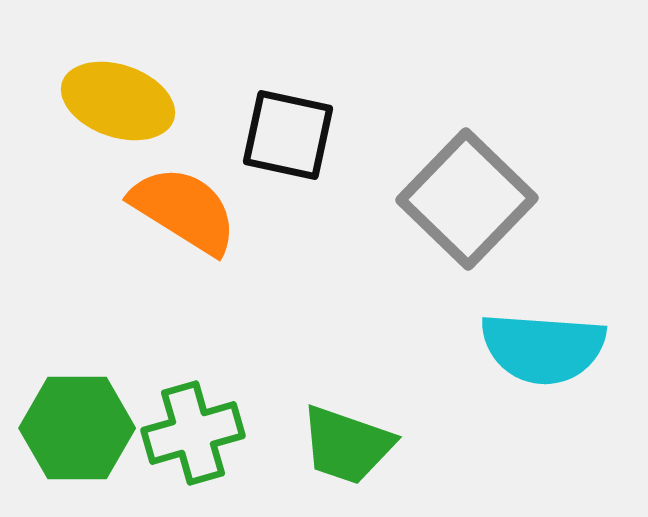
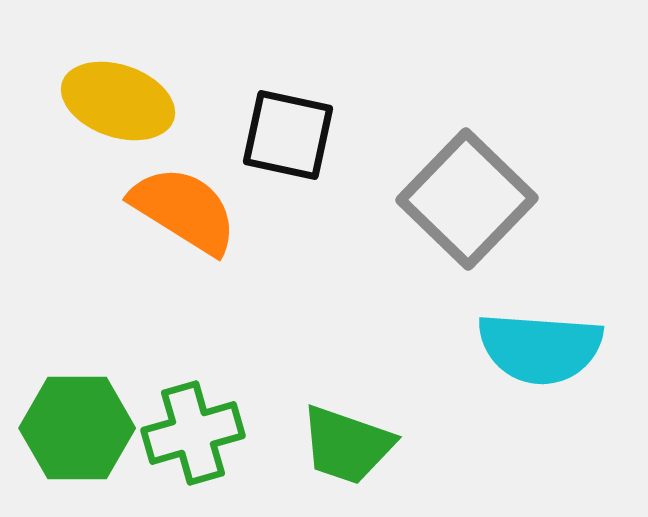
cyan semicircle: moved 3 px left
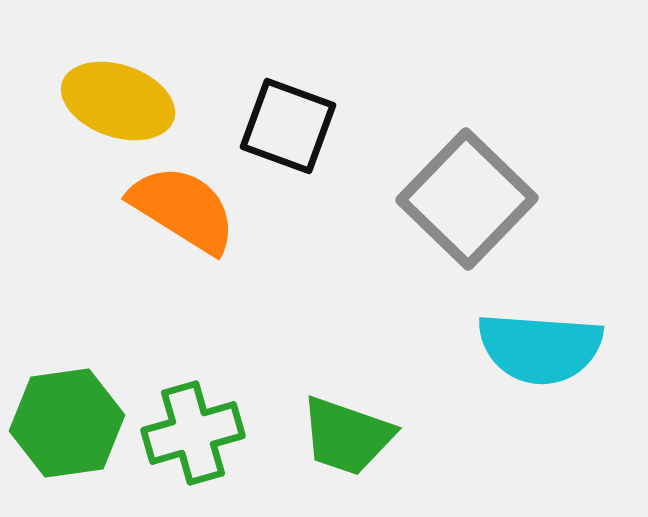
black square: moved 9 px up; rotated 8 degrees clockwise
orange semicircle: moved 1 px left, 1 px up
green hexagon: moved 10 px left, 5 px up; rotated 8 degrees counterclockwise
green trapezoid: moved 9 px up
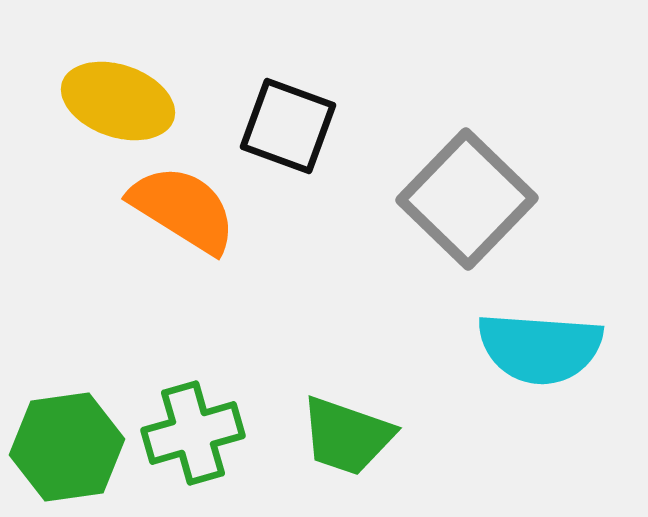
green hexagon: moved 24 px down
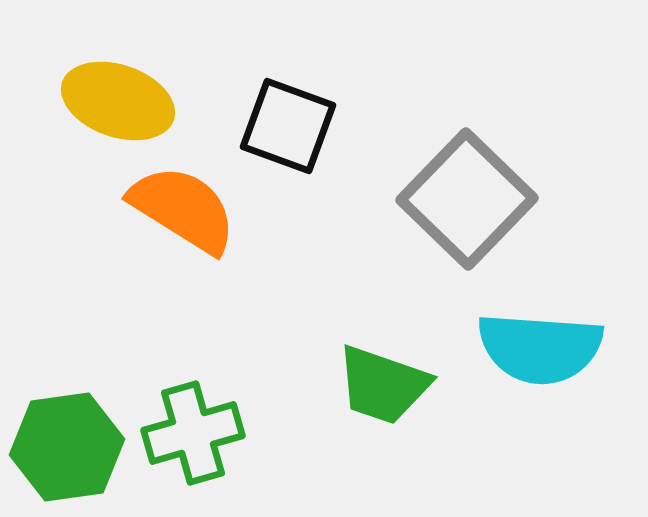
green trapezoid: moved 36 px right, 51 px up
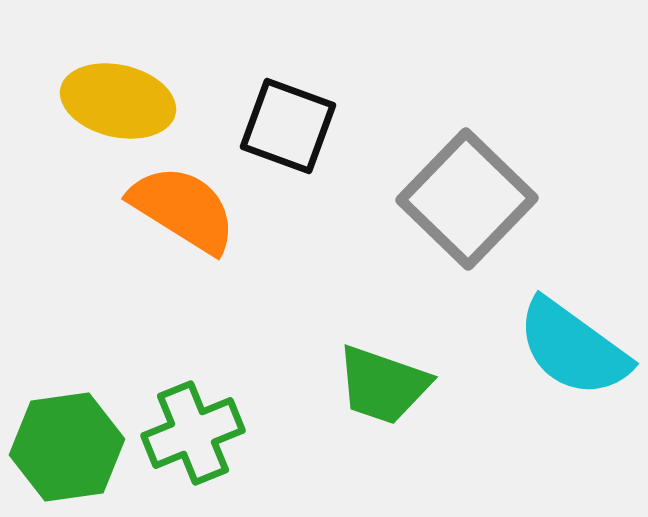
yellow ellipse: rotated 6 degrees counterclockwise
cyan semicircle: moved 33 px right; rotated 32 degrees clockwise
green cross: rotated 6 degrees counterclockwise
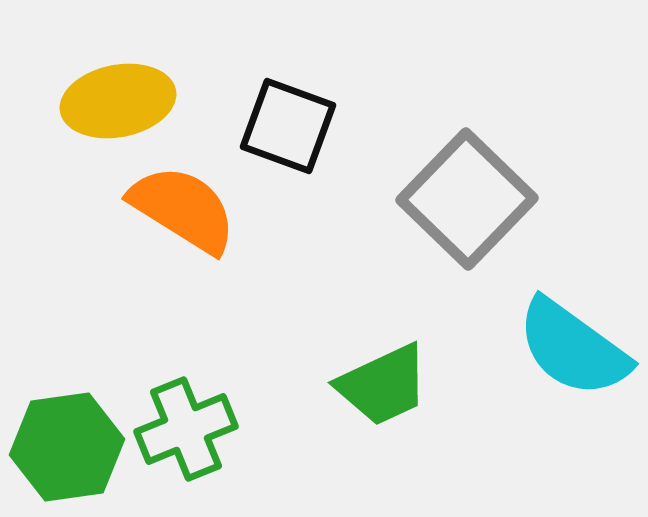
yellow ellipse: rotated 24 degrees counterclockwise
green trapezoid: rotated 44 degrees counterclockwise
green cross: moved 7 px left, 4 px up
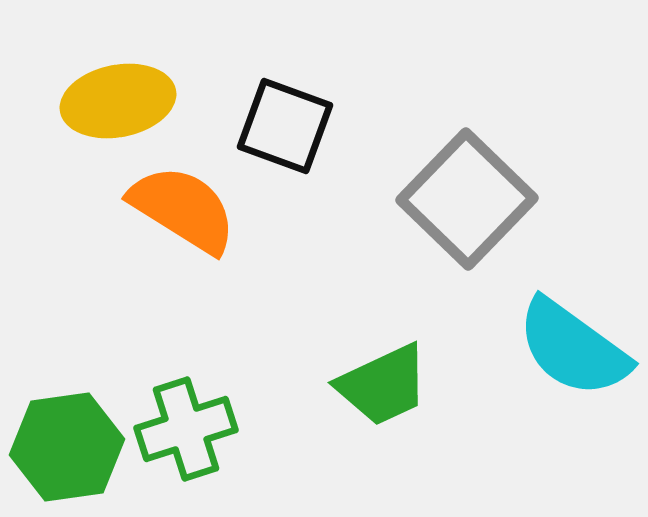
black square: moved 3 px left
green cross: rotated 4 degrees clockwise
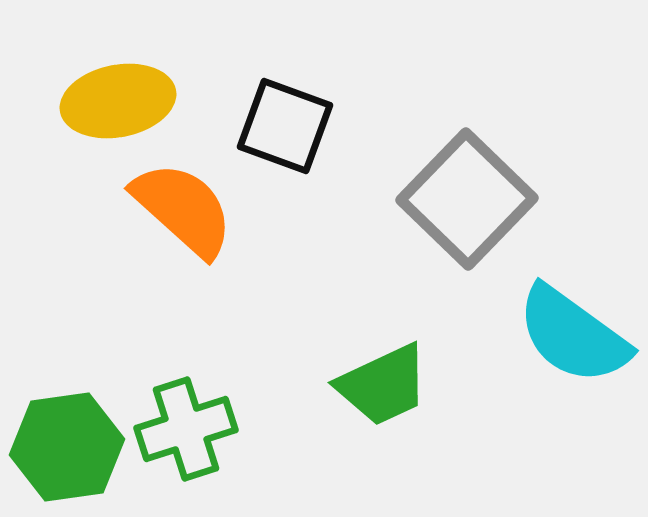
orange semicircle: rotated 10 degrees clockwise
cyan semicircle: moved 13 px up
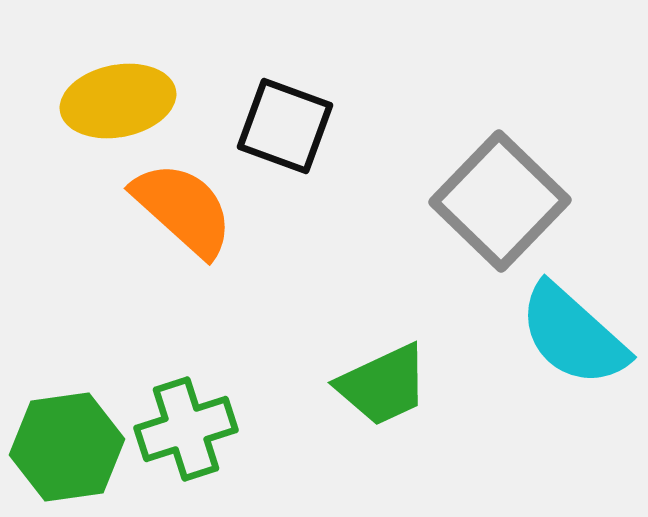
gray square: moved 33 px right, 2 px down
cyan semicircle: rotated 6 degrees clockwise
